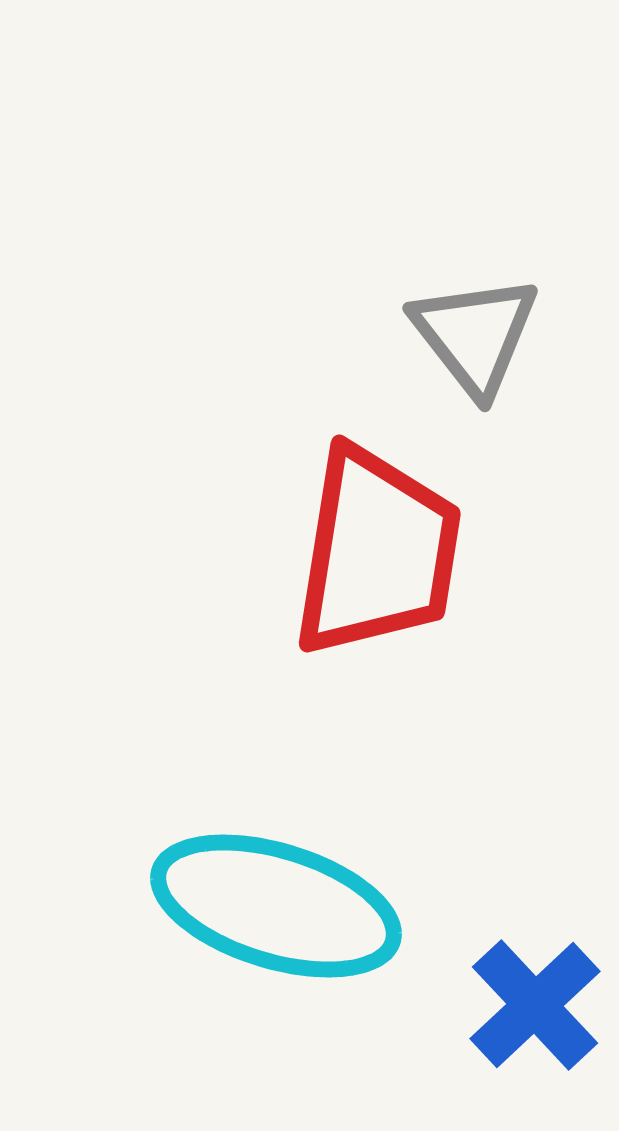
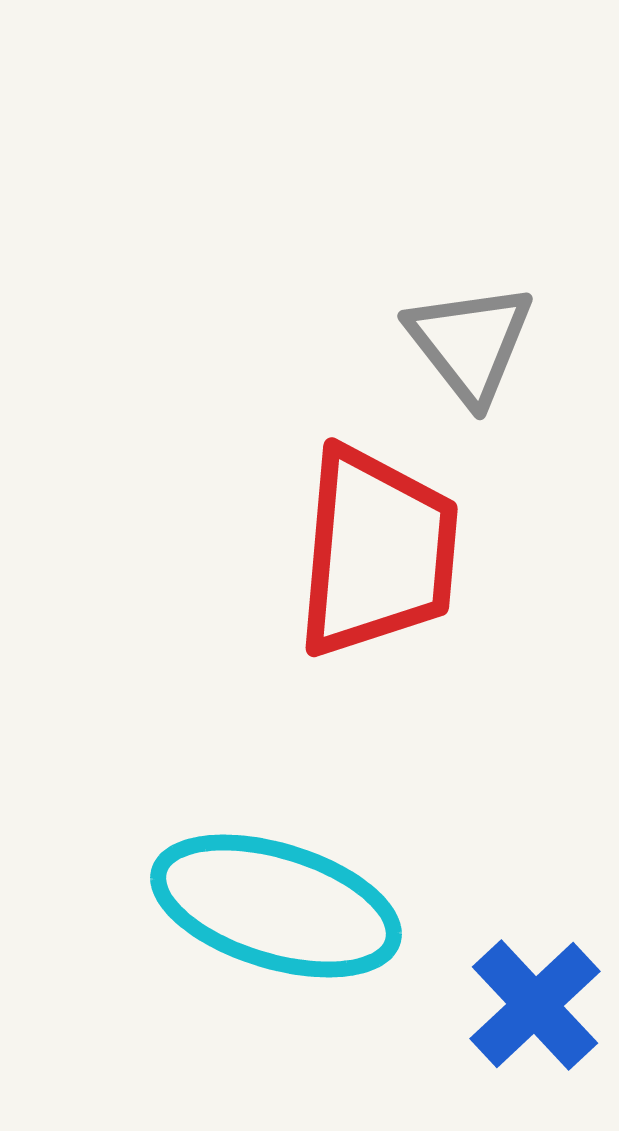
gray triangle: moved 5 px left, 8 px down
red trapezoid: rotated 4 degrees counterclockwise
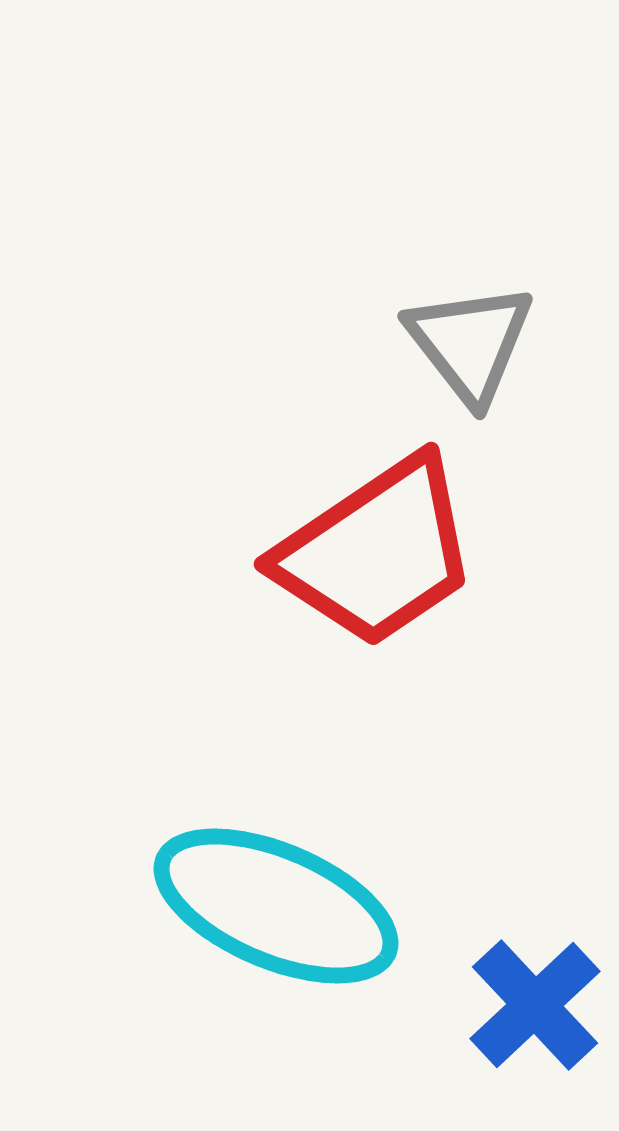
red trapezoid: rotated 51 degrees clockwise
cyan ellipse: rotated 6 degrees clockwise
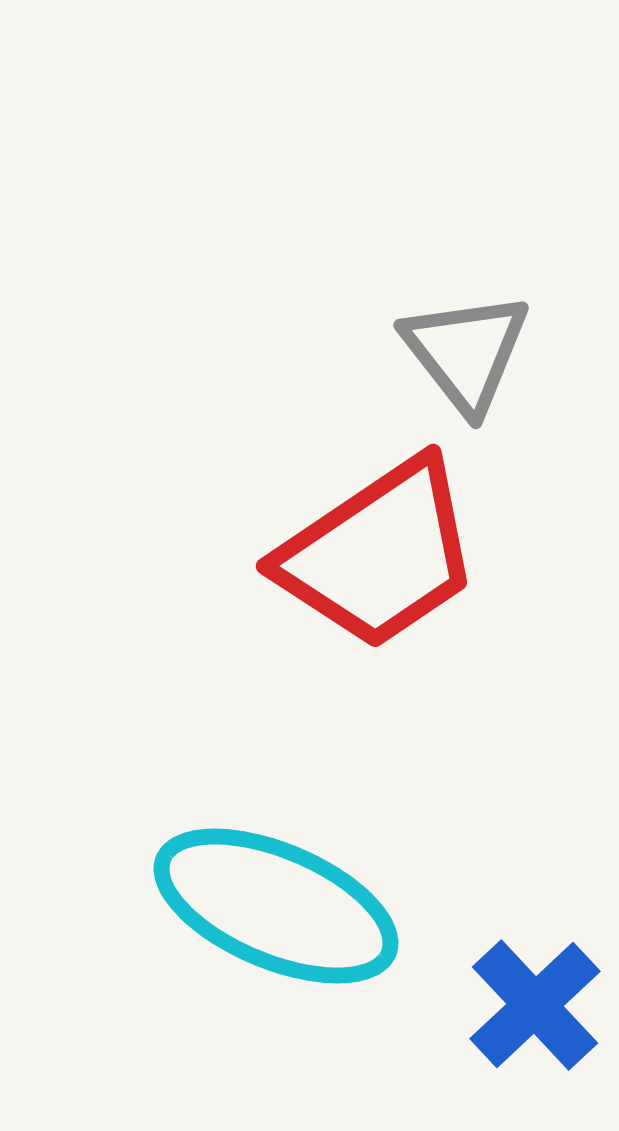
gray triangle: moved 4 px left, 9 px down
red trapezoid: moved 2 px right, 2 px down
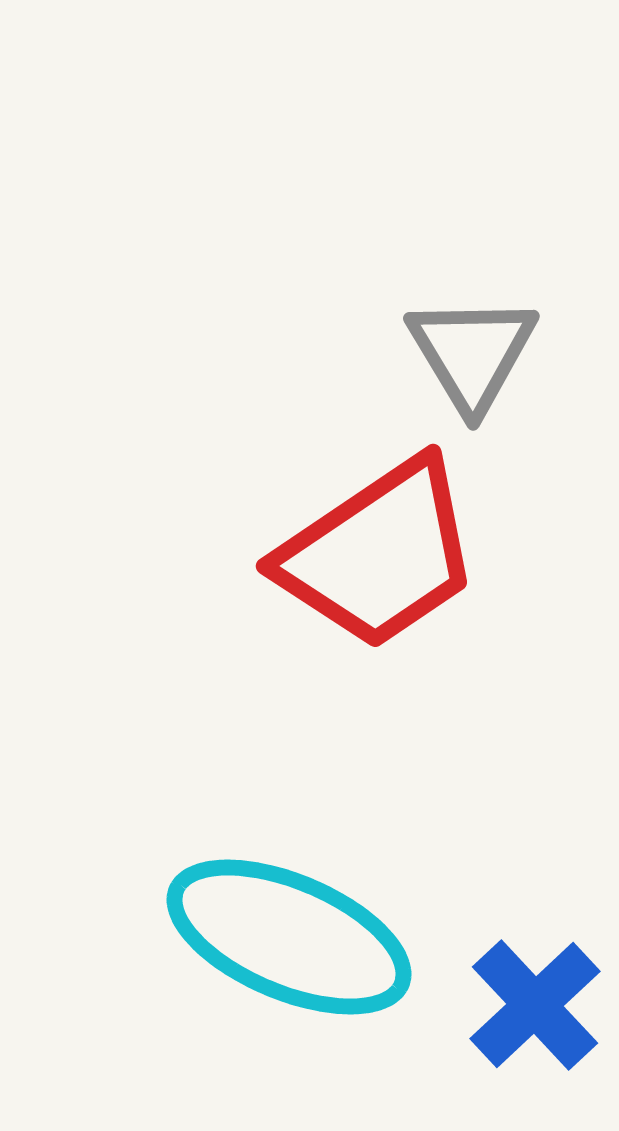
gray triangle: moved 6 px right, 1 px down; rotated 7 degrees clockwise
cyan ellipse: moved 13 px right, 31 px down
